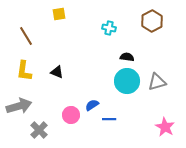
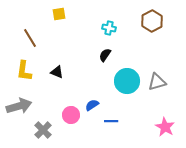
brown line: moved 4 px right, 2 px down
black semicircle: moved 22 px left, 2 px up; rotated 64 degrees counterclockwise
blue line: moved 2 px right, 2 px down
gray cross: moved 4 px right
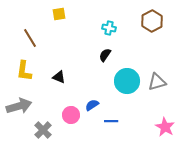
black triangle: moved 2 px right, 5 px down
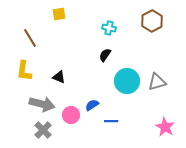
gray arrow: moved 23 px right, 2 px up; rotated 30 degrees clockwise
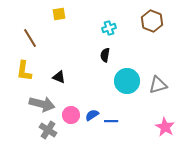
brown hexagon: rotated 10 degrees counterclockwise
cyan cross: rotated 32 degrees counterclockwise
black semicircle: rotated 24 degrees counterclockwise
gray triangle: moved 1 px right, 3 px down
blue semicircle: moved 10 px down
gray cross: moved 5 px right; rotated 12 degrees counterclockwise
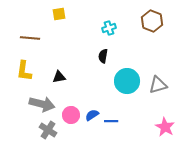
brown line: rotated 54 degrees counterclockwise
black semicircle: moved 2 px left, 1 px down
black triangle: rotated 32 degrees counterclockwise
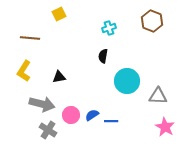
yellow square: rotated 16 degrees counterclockwise
yellow L-shape: rotated 25 degrees clockwise
gray triangle: moved 11 px down; rotated 18 degrees clockwise
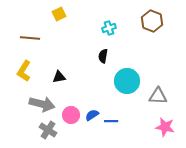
pink star: rotated 18 degrees counterclockwise
